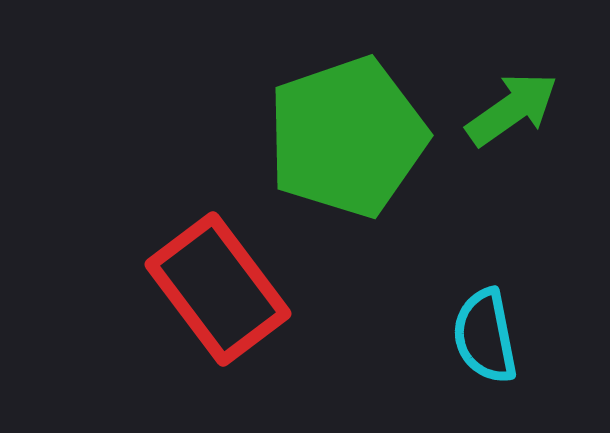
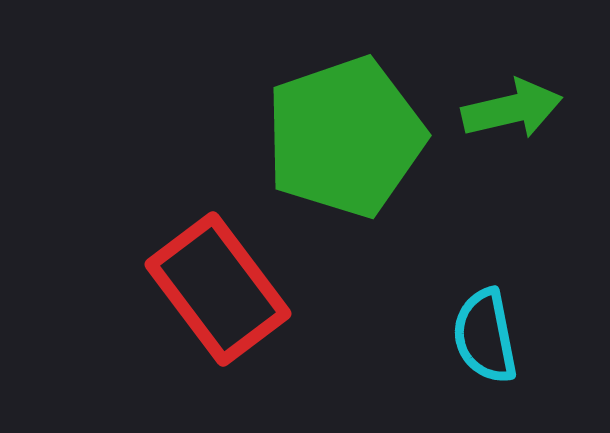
green arrow: rotated 22 degrees clockwise
green pentagon: moved 2 px left
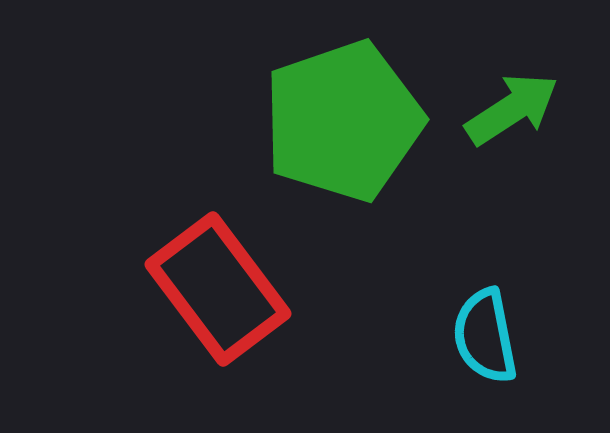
green arrow: rotated 20 degrees counterclockwise
green pentagon: moved 2 px left, 16 px up
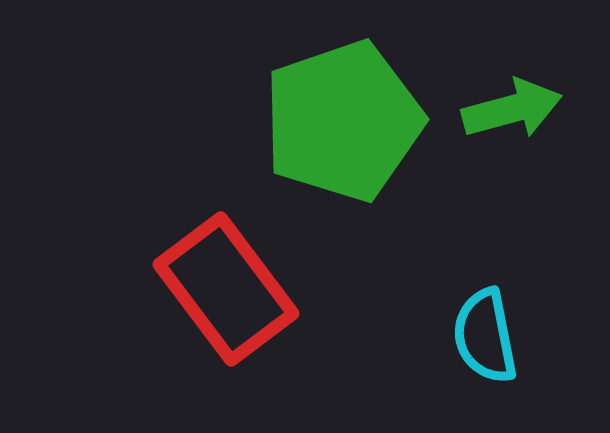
green arrow: rotated 18 degrees clockwise
red rectangle: moved 8 px right
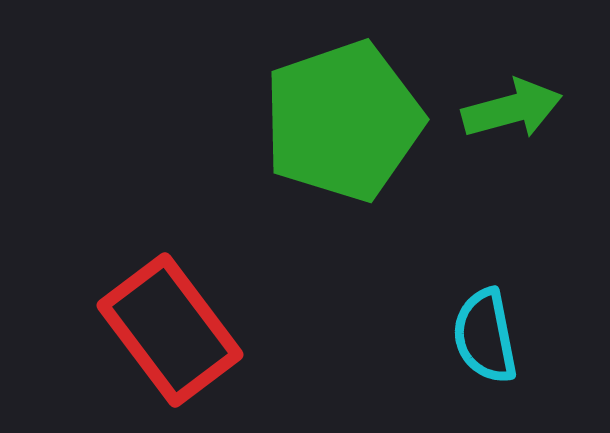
red rectangle: moved 56 px left, 41 px down
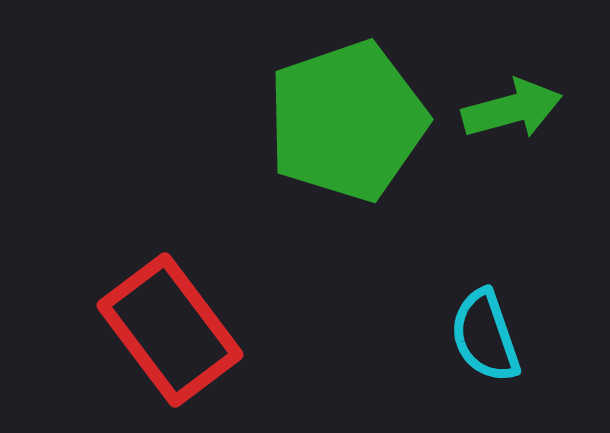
green pentagon: moved 4 px right
cyan semicircle: rotated 8 degrees counterclockwise
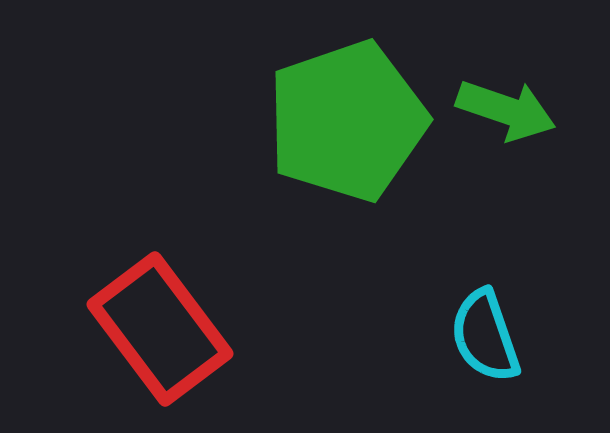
green arrow: moved 6 px left, 1 px down; rotated 34 degrees clockwise
red rectangle: moved 10 px left, 1 px up
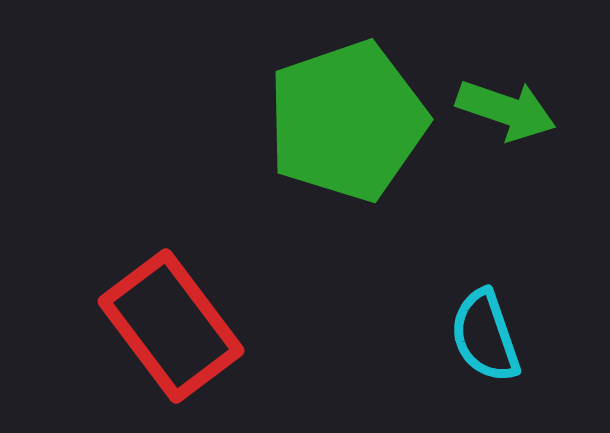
red rectangle: moved 11 px right, 3 px up
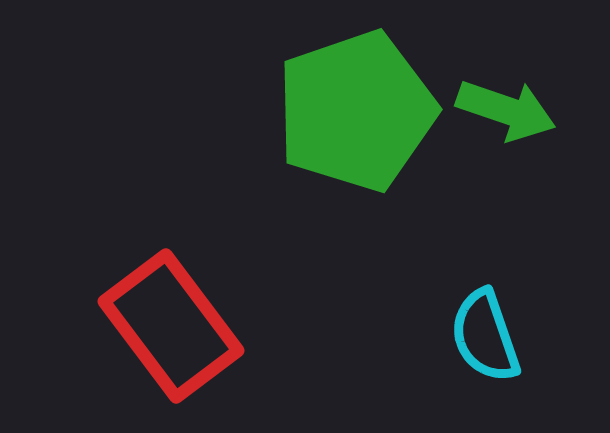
green pentagon: moved 9 px right, 10 px up
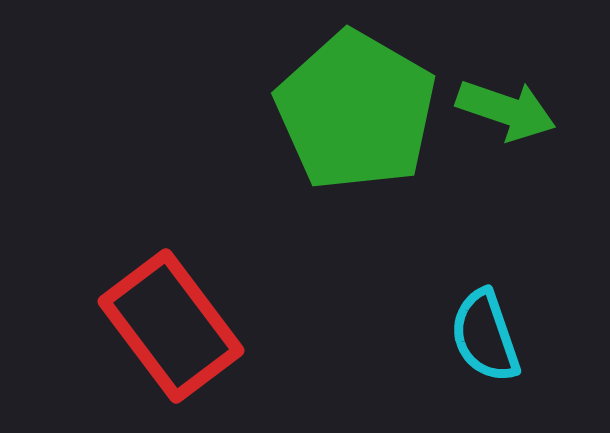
green pentagon: rotated 23 degrees counterclockwise
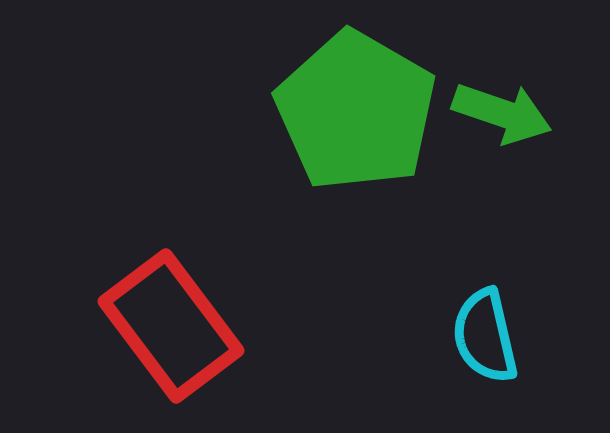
green arrow: moved 4 px left, 3 px down
cyan semicircle: rotated 6 degrees clockwise
